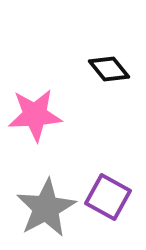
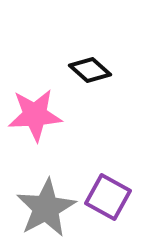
black diamond: moved 19 px left, 1 px down; rotated 9 degrees counterclockwise
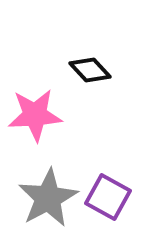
black diamond: rotated 6 degrees clockwise
gray star: moved 2 px right, 10 px up
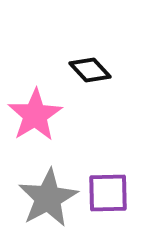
pink star: rotated 28 degrees counterclockwise
purple square: moved 4 px up; rotated 30 degrees counterclockwise
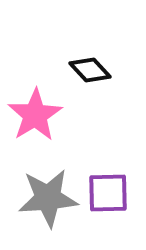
gray star: rotated 24 degrees clockwise
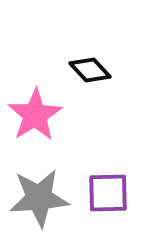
gray star: moved 9 px left
